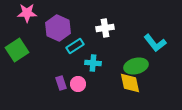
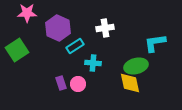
cyan L-shape: rotated 120 degrees clockwise
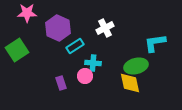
white cross: rotated 18 degrees counterclockwise
pink circle: moved 7 px right, 8 px up
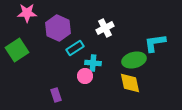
cyan rectangle: moved 2 px down
green ellipse: moved 2 px left, 6 px up
purple rectangle: moved 5 px left, 12 px down
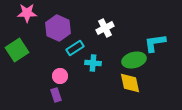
pink circle: moved 25 px left
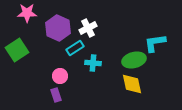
white cross: moved 17 px left
yellow diamond: moved 2 px right, 1 px down
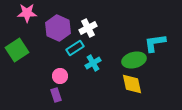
cyan cross: rotated 35 degrees counterclockwise
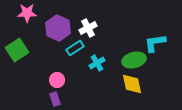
cyan cross: moved 4 px right
pink circle: moved 3 px left, 4 px down
purple rectangle: moved 1 px left, 4 px down
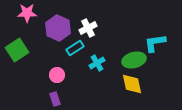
pink circle: moved 5 px up
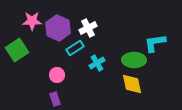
pink star: moved 5 px right, 8 px down
green ellipse: rotated 15 degrees clockwise
